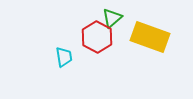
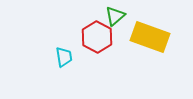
green triangle: moved 3 px right, 2 px up
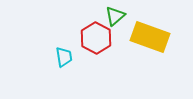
red hexagon: moved 1 px left, 1 px down
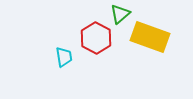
green triangle: moved 5 px right, 2 px up
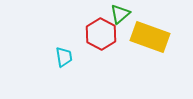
red hexagon: moved 5 px right, 4 px up
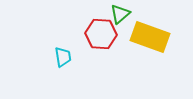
red hexagon: rotated 24 degrees counterclockwise
cyan trapezoid: moved 1 px left
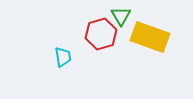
green triangle: moved 1 px right, 2 px down; rotated 20 degrees counterclockwise
red hexagon: rotated 20 degrees counterclockwise
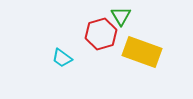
yellow rectangle: moved 8 px left, 15 px down
cyan trapezoid: moved 1 px left, 1 px down; rotated 135 degrees clockwise
